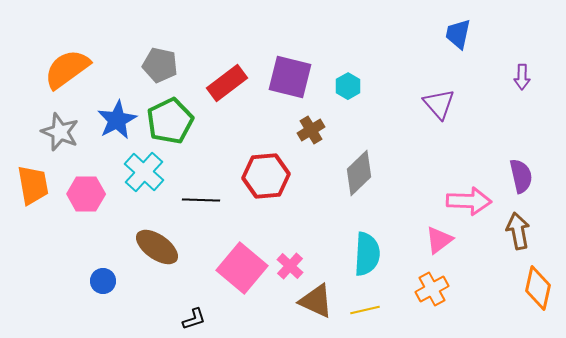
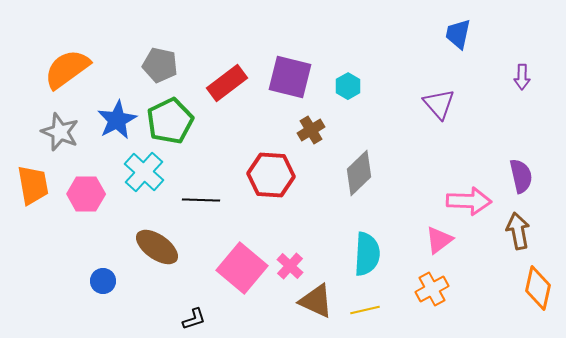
red hexagon: moved 5 px right, 1 px up; rotated 9 degrees clockwise
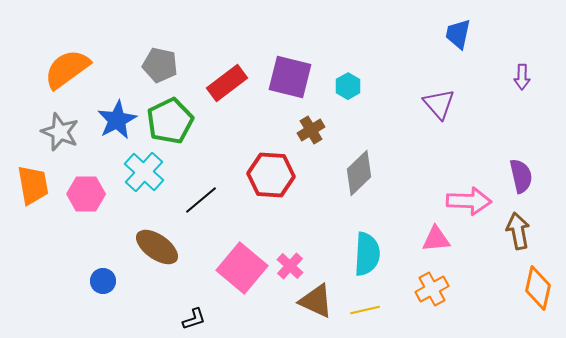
black line: rotated 42 degrees counterclockwise
pink triangle: moved 3 px left, 1 px up; rotated 32 degrees clockwise
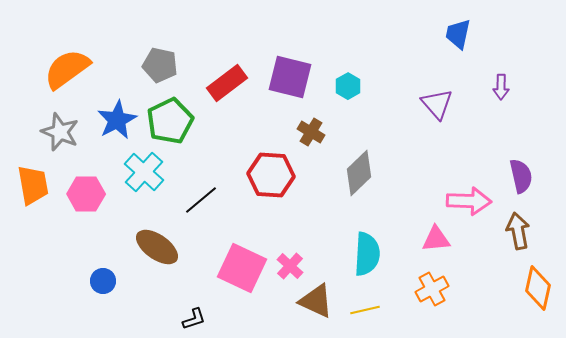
purple arrow: moved 21 px left, 10 px down
purple triangle: moved 2 px left
brown cross: moved 2 px down; rotated 28 degrees counterclockwise
pink square: rotated 15 degrees counterclockwise
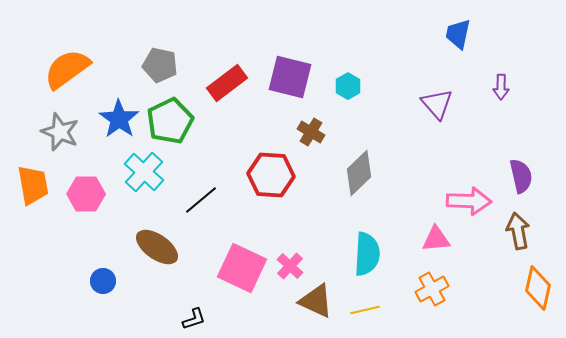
blue star: moved 2 px right, 1 px up; rotated 9 degrees counterclockwise
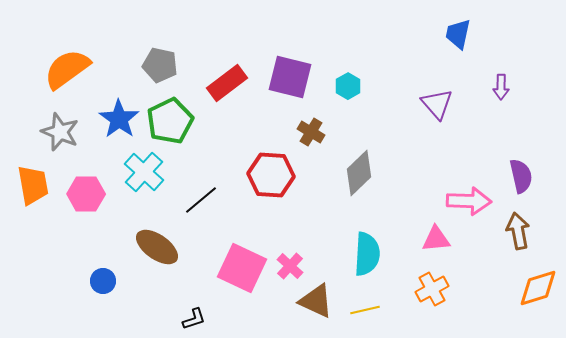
orange diamond: rotated 60 degrees clockwise
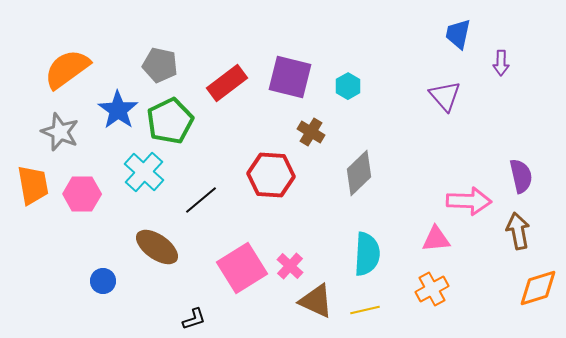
purple arrow: moved 24 px up
purple triangle: moved 8 px right, 8 px up
blue star: moved 1 px left, 9 px up
pink hexagon: moved 4 px left
pink square: rotated 33 degrees clockwise
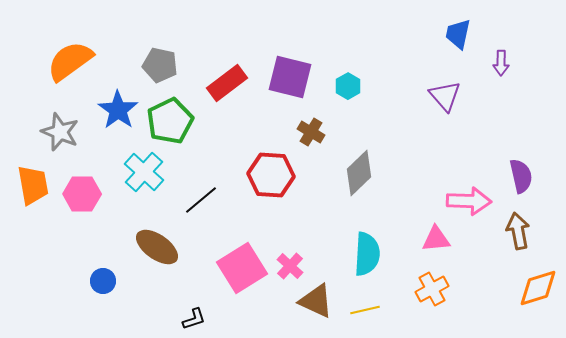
orange semicircle: moved 3 px right, 8 px up
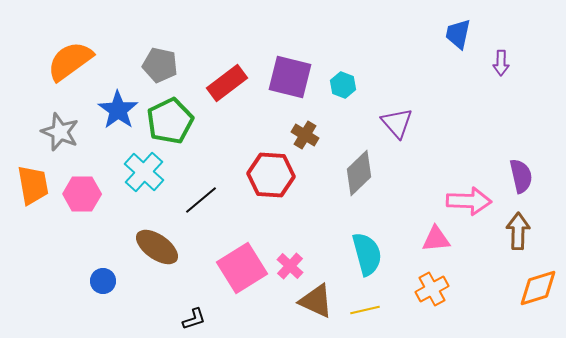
cyan hexagon: moved 5 px left, 1 px up; rotated 10 degrees counterclockwise
purple triangle: moved 48 px left, 27 px down
brown cross: moved 6 px left, 3 px down
brown arrow: rotated 12 degrees clockwise
cyan semicircle: rotated 18 degrees counterclockwise
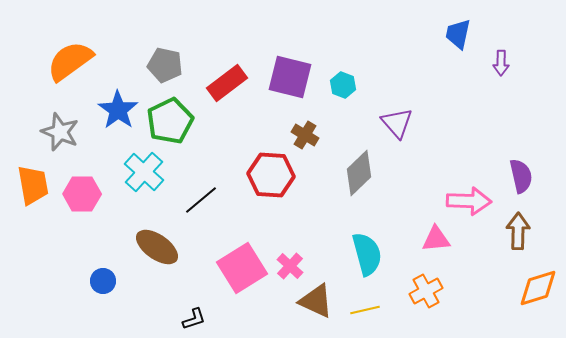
gray pentagon: moved 5 px right
orange cross: moved 6 px left, 2 px down
